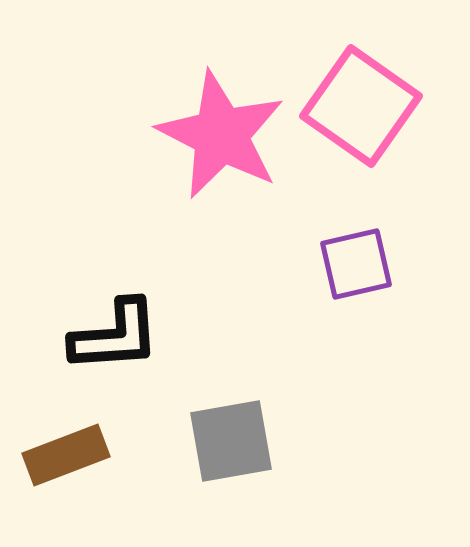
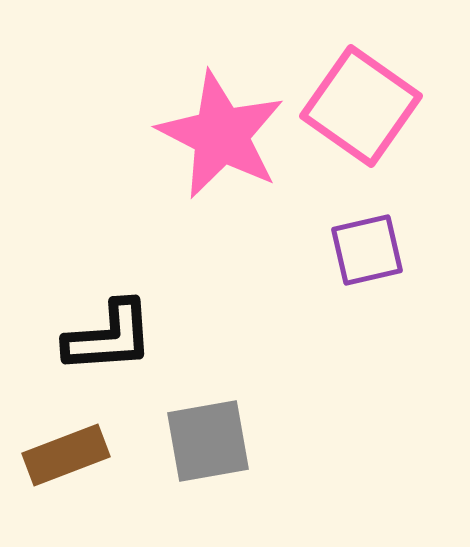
purple square: moved 11 px right, 14 px up
black L-shape: moved 6 px left, 1 px down
gray square: moved 23 px left
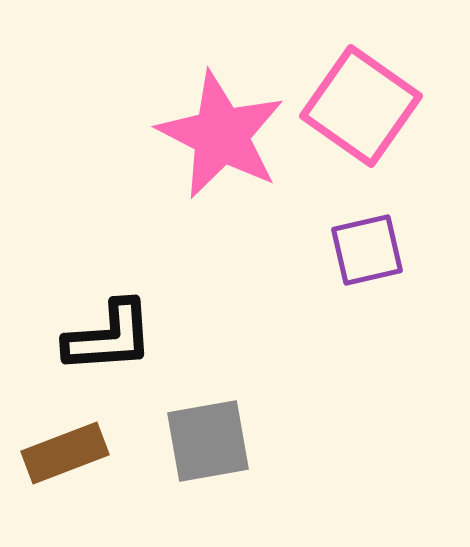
brown rectangle: moved 1 px left, 2 px up
